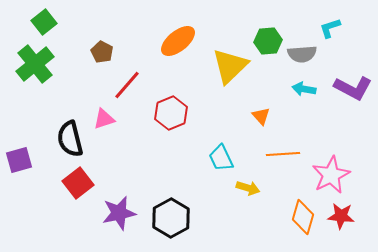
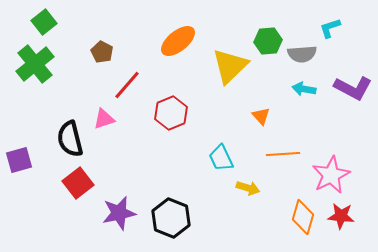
black hexagon: rotated 9 degrees counterclockwise
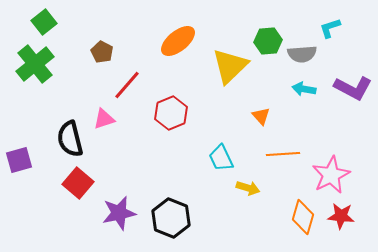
red square: rotated 12 degrees counterclockwise
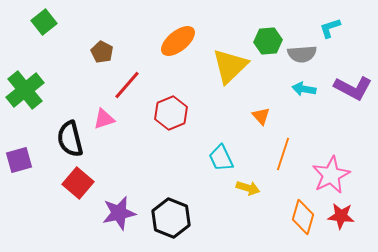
green cross: moved 10 px left, 26 px down
orange line: rotated 68 degrees counterclockwise
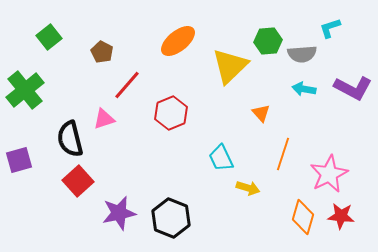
green square: moved 5 px right, 15 px down
orange triangle: moved 3 px up
pink star: moved 2 px left, 1 px up
red square: moved 2 px up; rotated 8 degrees clockwise
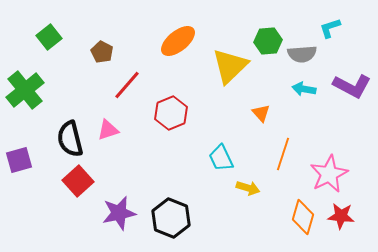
purple L-shape: moved 1 px left, 2 px up
pink triangle: moved 4 px right, 11 px down
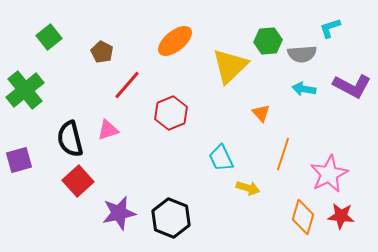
orange ellipse: moved 3 px left
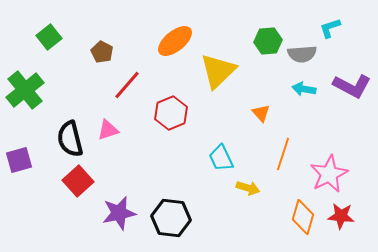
yellow triangle: moved 12 px left, 5 px down
black hexagon: rotated 15 degrees counterclockwise
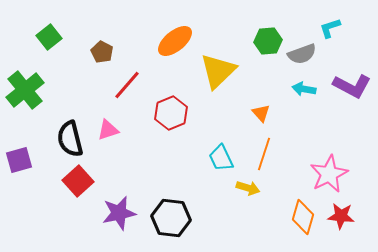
gray semicircle: rotated 16 degrees counterclockwise
orange line: moved 19 px left
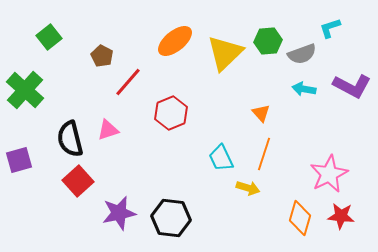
brown pentagon: moved 4 px down
yellow triangle: moved 7 px right, 18 px up
red line: moved 1 px right, 3 px up
green cross: rotated 9 degrees counterclockwise
orange diamond: moved 3 px left, 1 px down
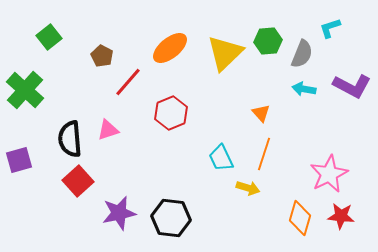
orange ellipse: moved 5 px left, 7 px down
gray semicircle: rotated 48 degrees counterclockwise
black semicircle: rotated 9 degrees clockwise
